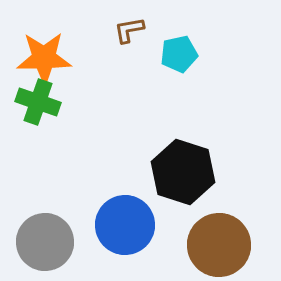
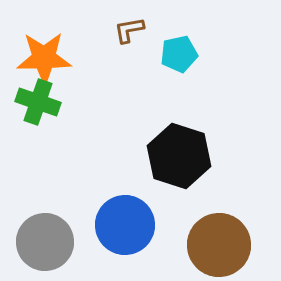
black hexagon: moved 4 px left, 16 px up
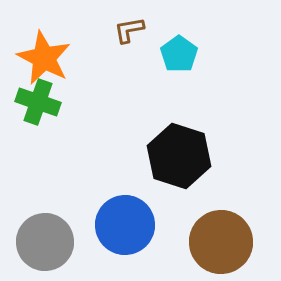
cyan pentagon: rotated 24 degrees counterclockwise
orange star: rotated 28 degrees clockwise
brown circle: moved 2 px right, 3 px up
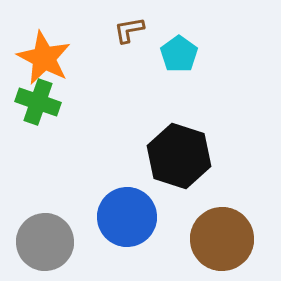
blue circle: moved 2 px right, 8 px up
brown circle: moved 1 px right, 3 px up
